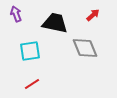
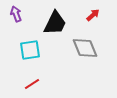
black trapezoid: rotated 104 degrees clockwise
cyan square: moved 1 px up
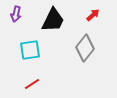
purple arrow: rotated 147 degrees counterclockwise
black trapezoid: moved 2 px left, 3 px up
gray diamond: rotated 60 degrees clockwise
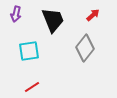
black trapezoid: rotated 48 degrees counterclockwise
cyan square: moved 1 px left, 1 px down
red line: moved 3 px down
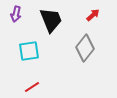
black trapezoid: moved 2 px left
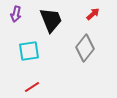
red arrow: moved 1 px up
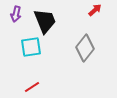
red arrow: moved 2 px right, 4 px up
black trapezoid: moved 6 px left, 1 px down
cyan square: moved 2 px right, 4 px up
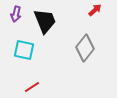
cyan square: moved 7 px left, 3 px down; rotated 20 degrees clockwise
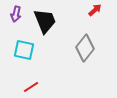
red line: moved 1 px left
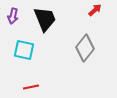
purple arrow: moved 3 px left, 2 px down
black trapezoid: moved 2 px up
red line: rotated 21 degrees clockwise
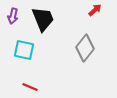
black trapezoid: moved 2 px left
red line: moved 1 px left; rotated 35 degrees clockwise
